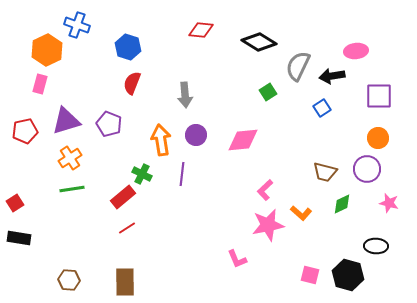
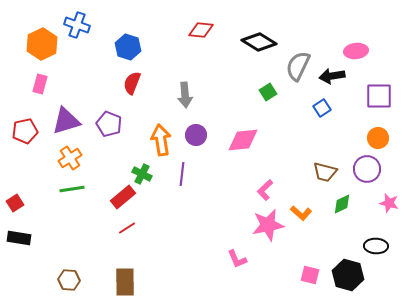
orange hexagon at (47, 50): moved 5 px left, 6 px up
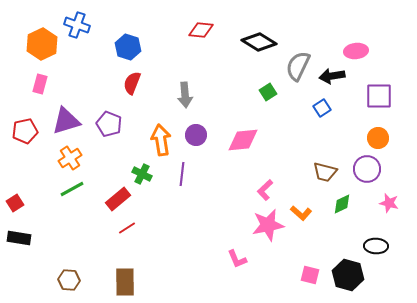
green line at (72, 189): rotated 20 degrees counterclockwise
red rectangle at (123, 197): moved 5 px left, 2 px down
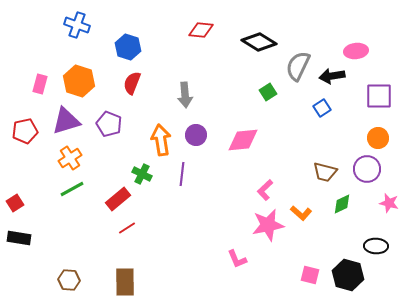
orange hexagon at (42, 44): moved 37 px right, 37 px down; rotated 16 degrees counterclockwise
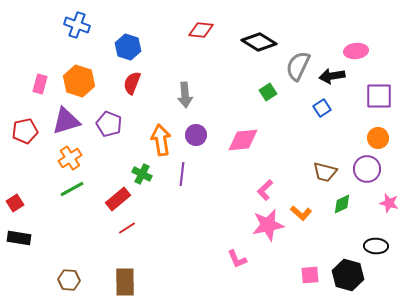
pink square at (310, 275): rotated 18 degrees counterclockwise
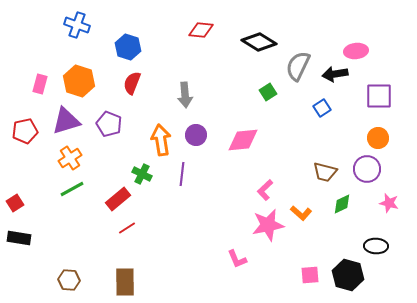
black arrow at (332, 76): moved 3 px right, 2 px up
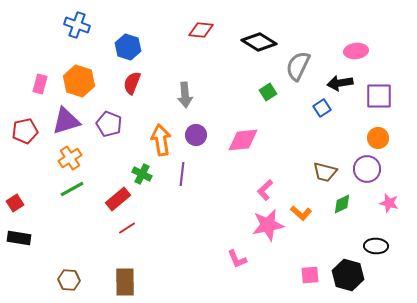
black arrow at (335, 74): moved 5 px right, 9 px down
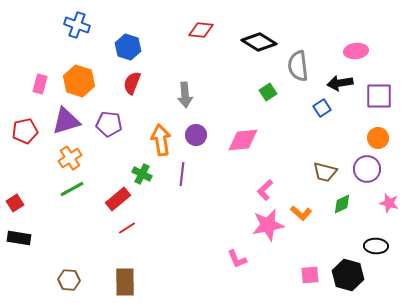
gray semicircle at (298, 66): rotated 32 degrees counterclockwise
purple pentagon at (109, 124): rotated 15 degrees counterclockwise
